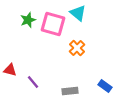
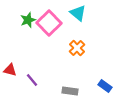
pink square: moved 4 px left, 1 px up; rotated 30 degrees clockwise
purple line: moved 1 px left, 2 px up
gray rectangle: rotated 14 degrees clockwise
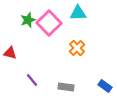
cyan triangle: rotated 42 degrees counterclockwise
red triangle: moved 17 px up
gray rectangle: moved 4 px left, 4 px up
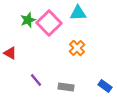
red triangle: rotated 16 degrees clockwise
purple line: moved 4 px right
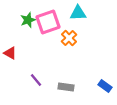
pink square: moved 1 px left, 1 px up; rotated 25 degrees clockwise
orange cross: moved 8 px left, 10 px up
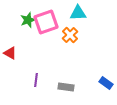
pink square: moved 2 px left
orange cross: moved 1 px right, 3 px up
purple line: rotated 48 degrees clockwise
blue rectangle: moved 1 px right, 3 px up
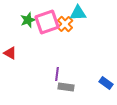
pink square: moved 1 px right
orange cross: moved 5 px left, 11 px up
purple line: moved 21 px right, 6 px up
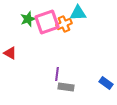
green star: moved 1 px up
orange cross: moved 1 px left; rotated 21 degrees clockwise
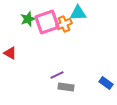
purple line: moved 1 px down; rotated 56 degrees clockwise
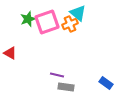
cyan triangle: rotated 42 degrees clockwise
orange cross: moved 6 px right
purple line: rotated 40 degrees clockwise
